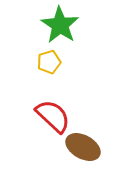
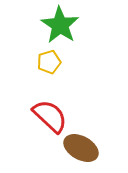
red semicircle: moved 3 px left
brown ellipse: moved 2 px left, 1 px down
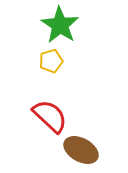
yellow pentagon: moved 2 px right, 1 px up
brown ellipse: moved 2 px down
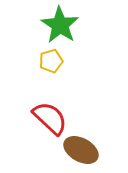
red semicircle: moved 2 px down
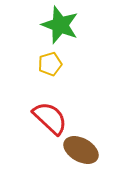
green star: rotated 12 degrees counterclockwise
yellow pentagon: moved 1 px left, 3 px down
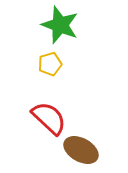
red semicircle: moved 1 px left
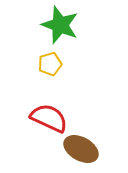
red semicircle: rotated 18 degrees counterclockwise
brown ellipse: moved 1 px up
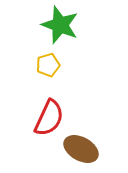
yellow pentagon: moved 2 px left, 1 px down
red semicircle: rotated 90 degrees clockwise
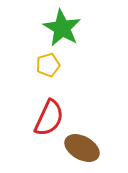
green star: moved 2 px right, 3 px down; rotated 9 degrees clockwise
brown ellipse: moved 1 px right, 1 px up
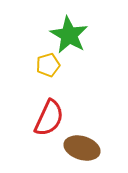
green star: moved 7 px right, 7 px down
brown ellipse: rotated 12 degrees counterclockwise
